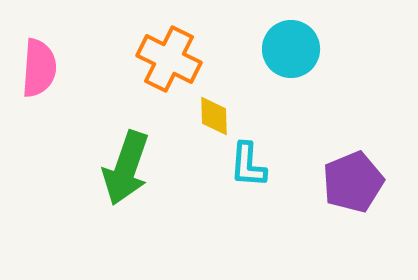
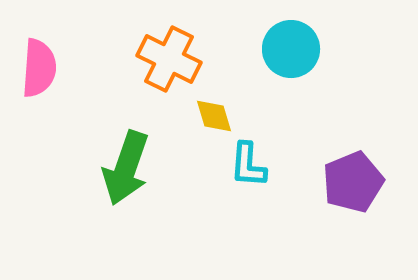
yellow diamond: rotated 15 degrees counterclockwise
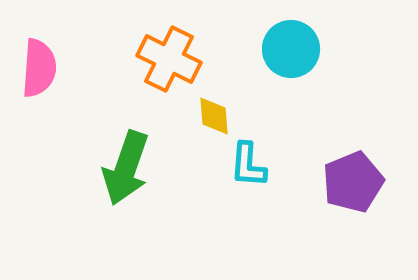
yellow diamond: rotated 12 degrees clockwise
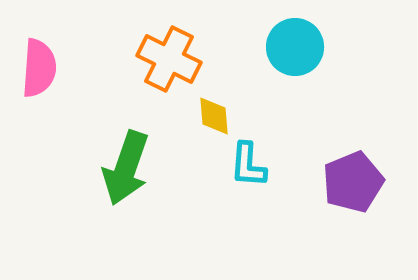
cyan circle: moved 4 px right, 2 px up
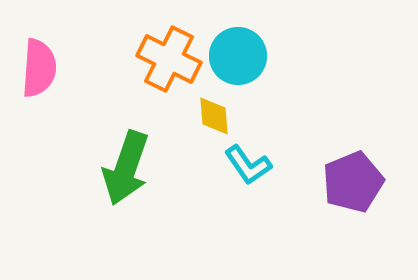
cyan circle: moved 57 px left, 9 px down
cyan L-shape: rotated 39 degrees counterclockwise
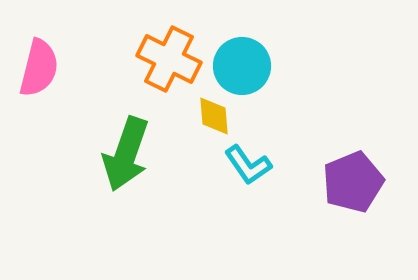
cyan circle: moved 4 px right, 10 px down
pink semicircle: rotated 10 degrees clockwise
green arrow: moved 14 px up
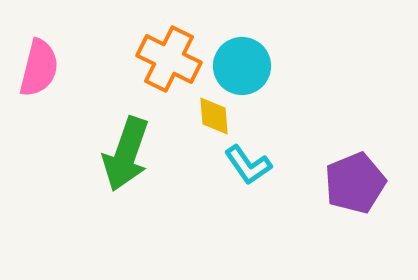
purple pentagon: moved 2 px right, 1 px down
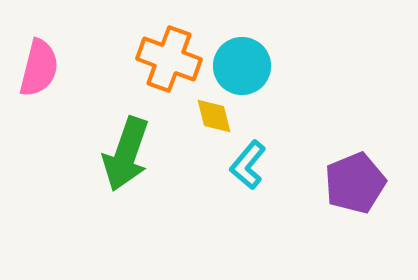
orange cross: rotated 6 degrees counterclockwise
yellow diamond: rotated 9 degrees counterclockwise
cyan L-shape: rotated 75 degrees clockwise
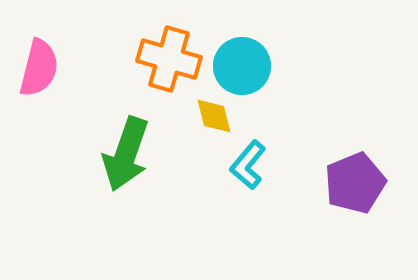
orange cross: rotated 4 degrees counterclockwise
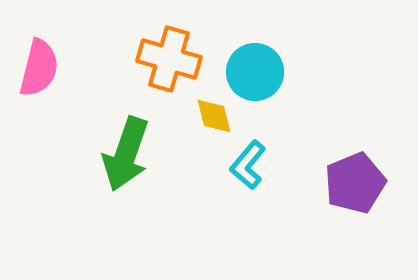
cyan circle: moved 13 px right, 6 px down
